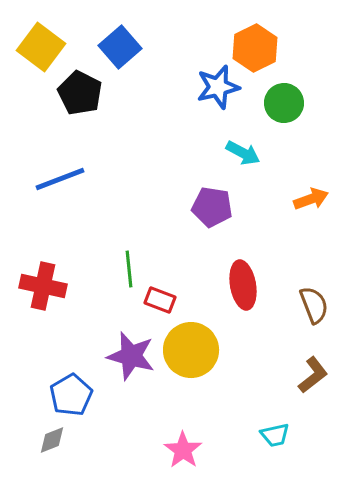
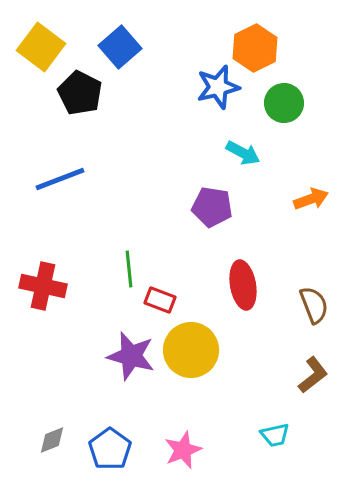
blue pentagon: moved 39 px right, 54 px down; rotated 6 degrees counterclockwise
pink star: rotated 15 degrees clockwise
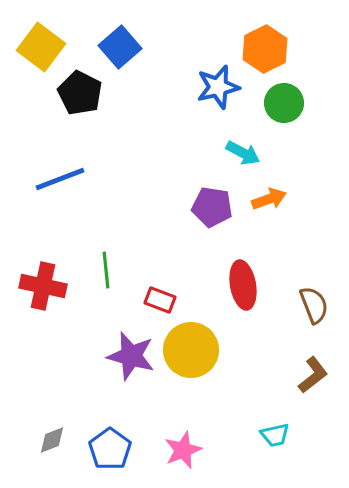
orange hexagon: moved 10 px right, 1 px down
orange arrow: moved 42 px left
green line: moved 23 px left, 1 px down
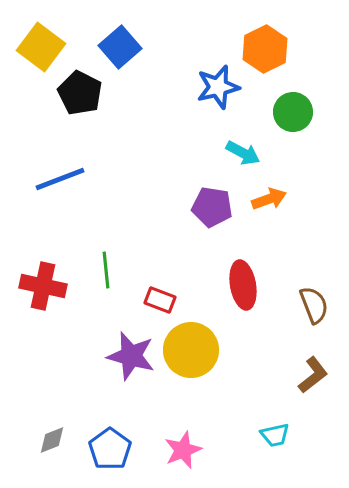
green circle: moved 9 px right, 9 px down
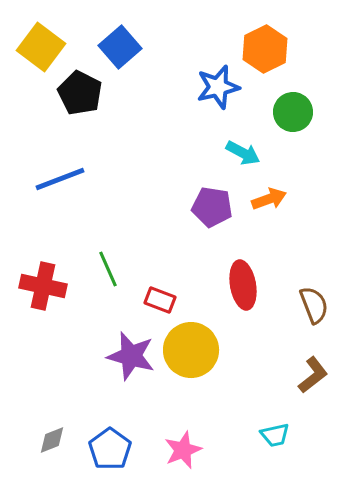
green line: moved 2 px right, 1 px up; rotated 18 degrees counterclockwise
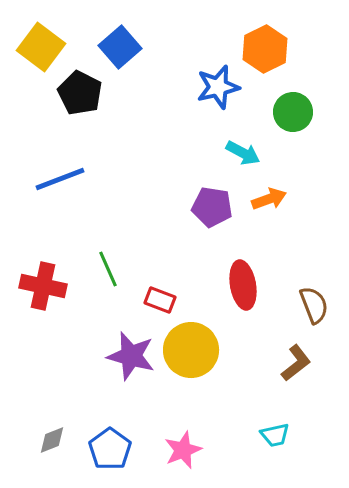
brown L-shape: moved 17 px left, 12 px up
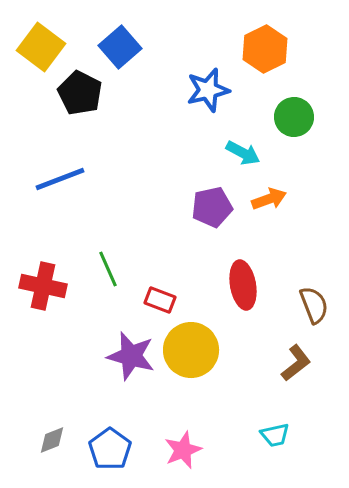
blue star: moved 10 px left, 3 px down
green circle: moved 1 px right, 5 px down
purple pentagon: rotated 21 degrees counterclockwise
